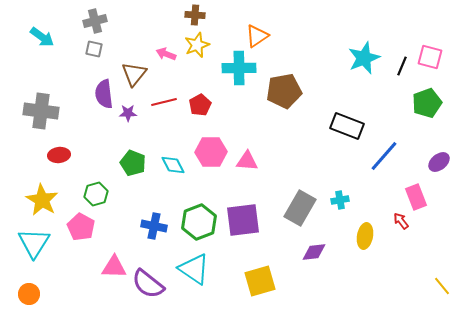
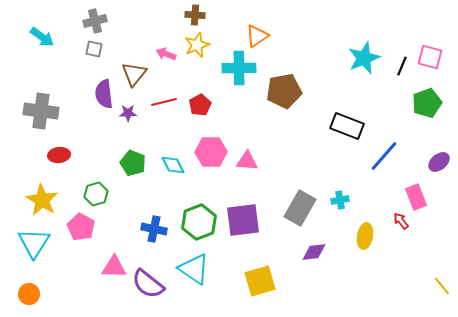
blue cross at (154, 226): moved 3 px down
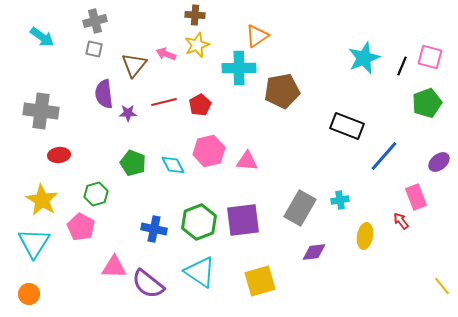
brown triangle at (134, 74): moved 9 px up
brown pentagon at (284, 91): moved 2 px left
pink hexagon at (211, 152): moved 2 px left, 1 px up; rotated 12 degrees counterclockwise
cyan triangle at (194, 269): moved 6 px right, 3 px down
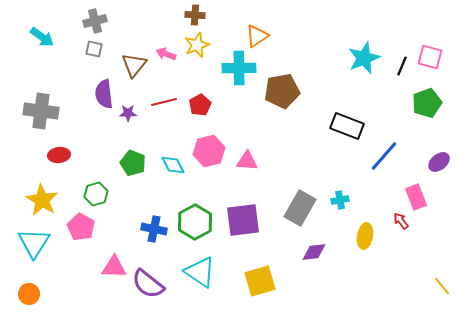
green hexagon at (199, 222): moved 4 px left; rotated 8 degrees counterclockwise
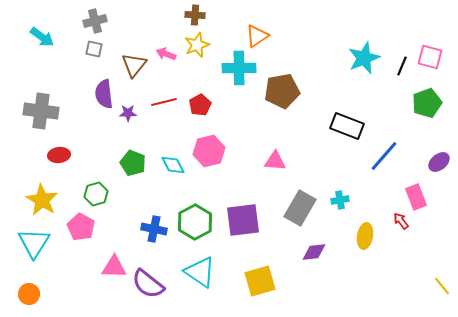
pink triangle at (247, 161): moved 28 px right
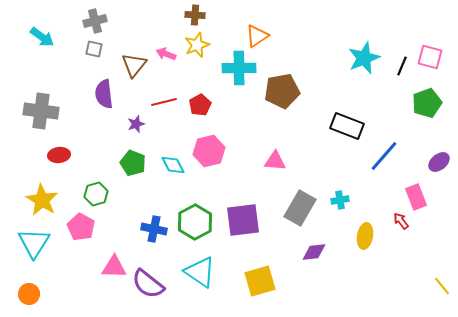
purple star at (128, 113): moved 8 px right, 11 px down; rotated 18 degrees counterclockwise
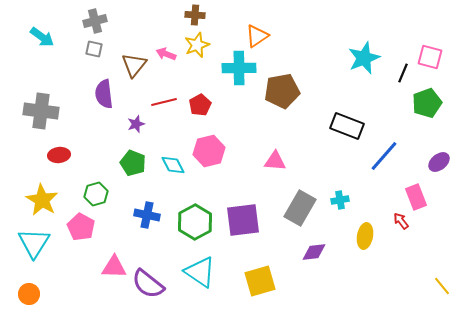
black line at (402, 66): moved 1 px right, 7 px down
blue cross at (154, 229): moved 7 px left, 14 px up
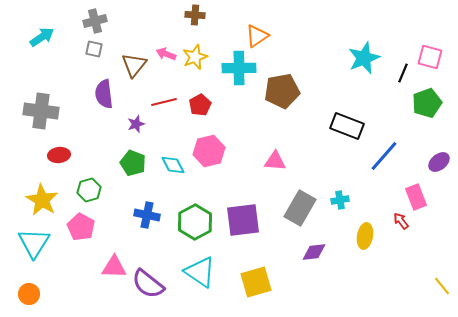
cyan arrow at (42, 37): rotated 70 degrees counterclockwise
yellow star at (197, 45): moved 2 px left, 12 px down
green hexagon at (96, 194): moved 7 px left, 4 px up
yellow square at (260, 281): moved 4 px left, 1 px down
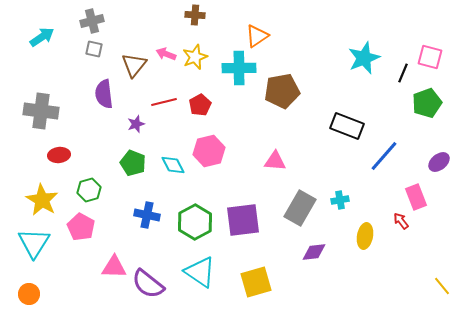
gray cross at (95, 21): moved 3 px left
